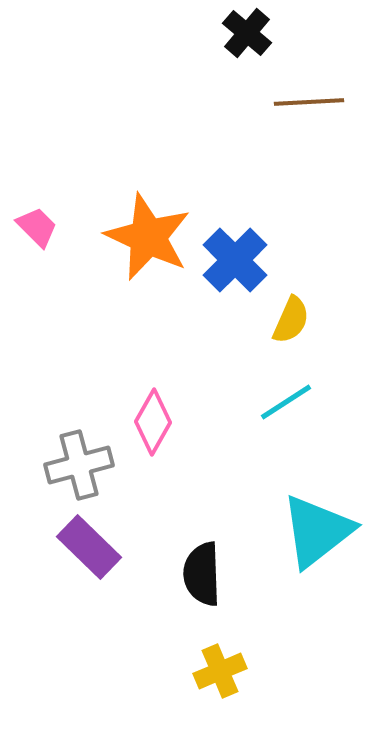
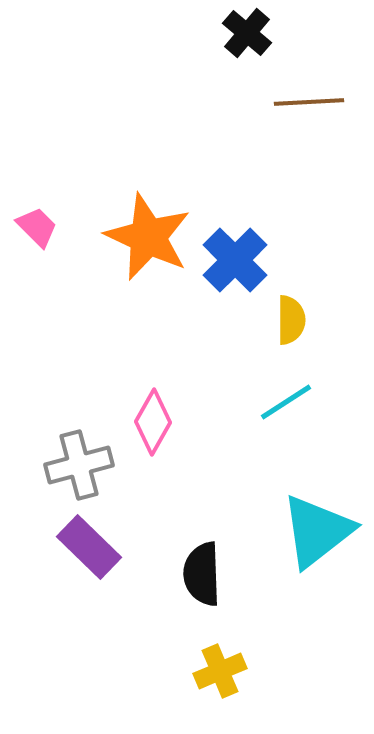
yellow semicircle: rotated 24 degrees counterclockwise
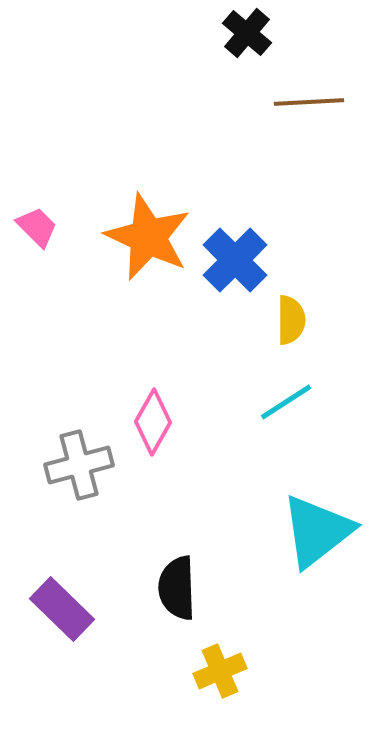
purple rectangle: moved 27 px left, 62 px down
black semicircle: moved 25 px left, 14 px down
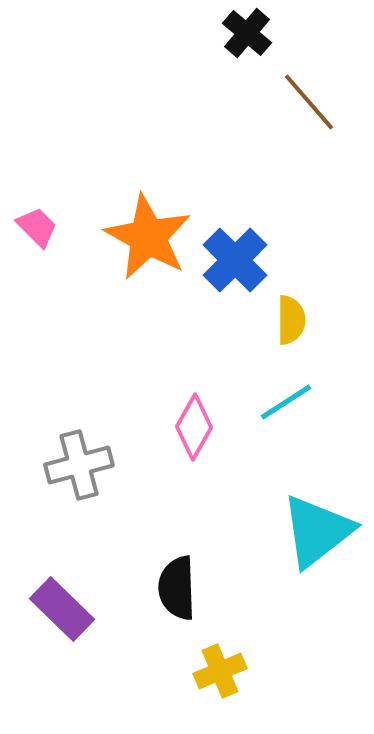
brown line: rotated 52 degrees clockwise
orange star: rotated 4 degrees clockwise
pink diamond: moved 41 px right, 5 px down
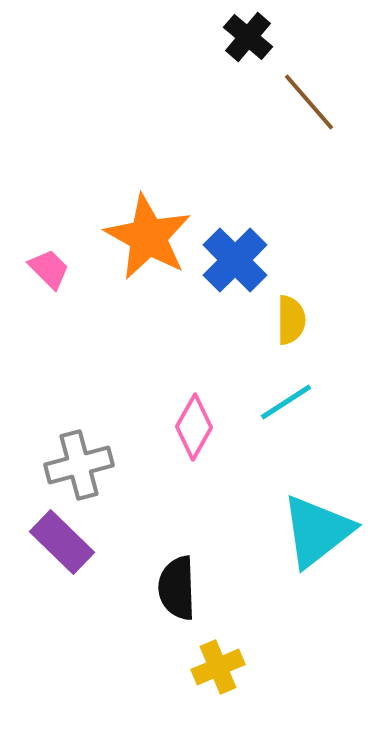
black cross: moved 1 px right, 4 px down
pink trapezoid: moved 12 px right, 42 px down
purple rectangle: moved 67 px up
yellow cross: moved 2 px left, 4 px up
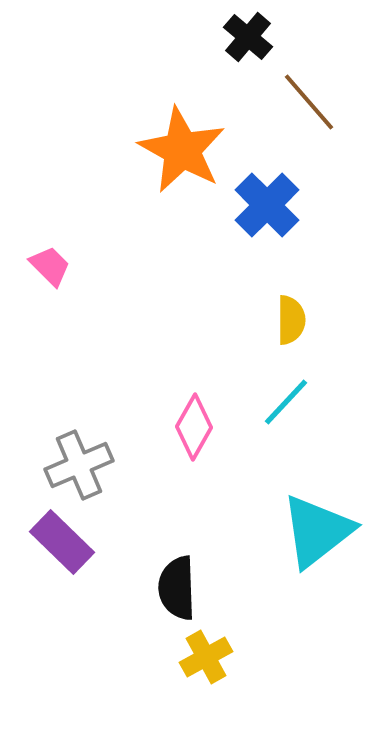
orange star: moved 34 px right, 87 px up
blue cross: moved 32 px right, 55 px up
pink trapezoid: moved 1 px right, 3 px up
cyan line: rotated 14 degrees counterclockwise
gray cross: rotated 8 degrees counterclockwise
yellow cross: moved 12 px left, 10 px up; rotated 6 degrees counterclockwise
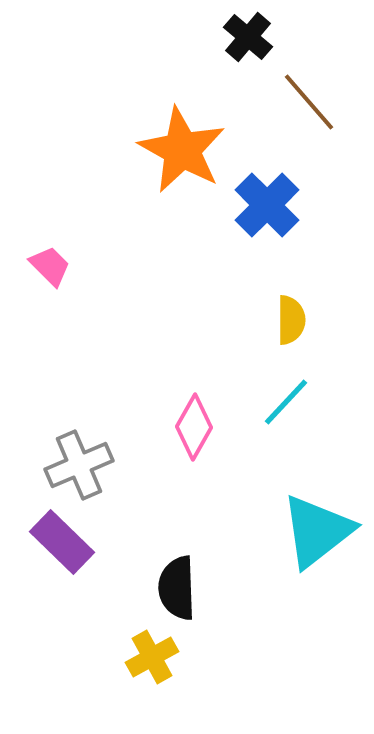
yellow cross: moved 54 px left
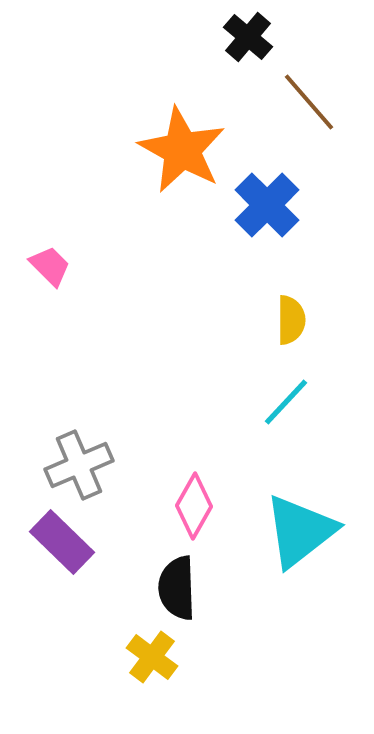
pink diamond: moved 79 px down
cyan triangle: moved 17 px left
yellow cross: rotated 24 degrees counterclockwise
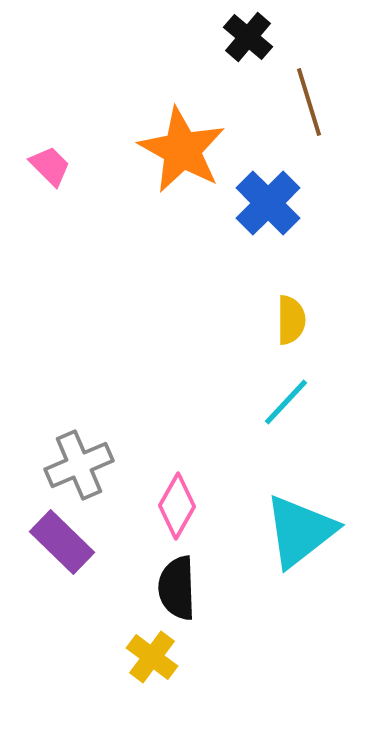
brown line: rotated 24 degrees clockwise
blue cross: moved 1 px right, 2 px up
pink trapezoid: moved 100 px up
pink diamond: moved 17 px left
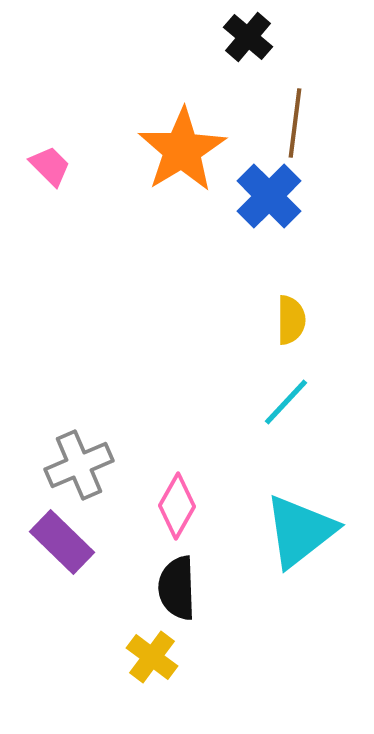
brown line: moved 14 px left, 21 px down; rotated 24 degrees clockwise
orange star: rotated 12 degrees clockwise
blue cross: moved 1 px right, 7 px up
